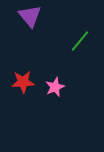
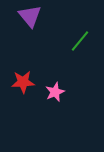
pink star: moved 5 px down
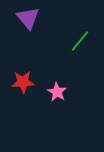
purple triangle: moved 2 px left, 2 px down
pink star: moved 2 px right; rotated 18 degrees counterclockwise
